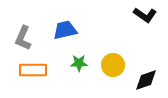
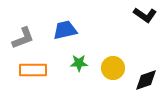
gray L-shape: rotated 135 degrees counterclockwise
yellow circle: moved 3 px down
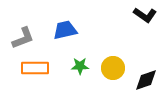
green star: moved 1 px right, 3 px down
orange rectangle: moved 2 px right, 2 px up
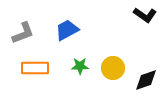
blue trapezoid: moved 2 px right; rotated 15 degrees counterclockwise
gray L-shape: moved 5 px up
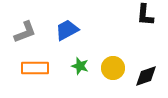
black L-shape: rotated 60 degrees clockwise
gray L-shape: moved 2 px right, 1 px up
green star: rotated 18 degrees clockwise
black diamond: moved 4 px up
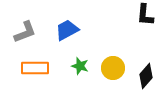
black diamond: rotated 30 degrees counterclockwise
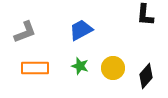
blue trapezoid: moved 14 px right
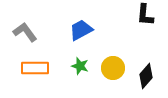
gray L-shape: rotated 105 degrees counterclockwise
